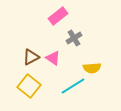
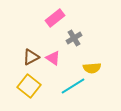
pink rectangle: moved 3 px left, 2 px down
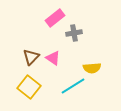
gray cross: moved 5 px up; rotated 21 degrees clockwise
brown triangle: rotated 18 degrees counterclockwise
yellow square: moved 1 px down
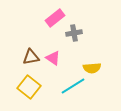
brown triangle: rotated 36 degrees clockwise
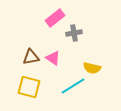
yellow semicircle: rotated 18 degrees clockwise
yellow square: rotated 25 degrees counterclockwise
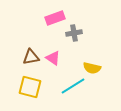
pink rectangle: rotated 18 degrees clockwise
yellow square: moved 1 px right
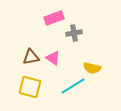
pink rectangle: moved 1 px left
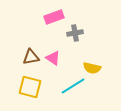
pink rectangle: moved 1 px up
gray cross: moved 1 px right
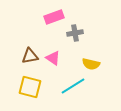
brown triangle: moved 1 px left, 1 px up
yellow semicircle: moved 1 px left, 4 px up
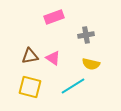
gray cross: moved 11 px right, 2 px down
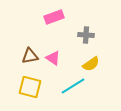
gray cross: rotated 14 degrees clockwise
yellow semicircle: rotated 48 degrees counterclockwise
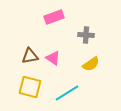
cyan line: moved 6 px left, 7 px down
